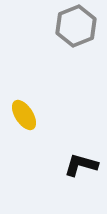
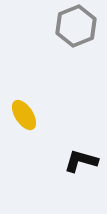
black L-shape: moved 4 px up
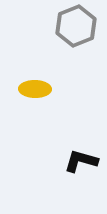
yellow ellipse: moved 11 px right, 26 px up; rotated 56 degrees counterclockwise
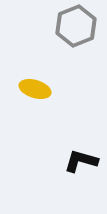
yellow ellipse: rotated 16 degrees clockwise
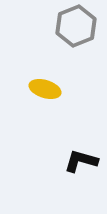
yellow ellipse: moved 10 px right
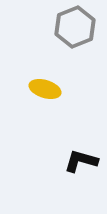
gray hexagon: moved 1 px left, 1 px down
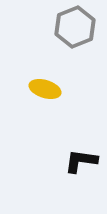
black L-shape: rotated 8 degrees counterclockwise
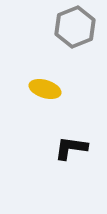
black L-shape: moved 10 px left, 13 px up
